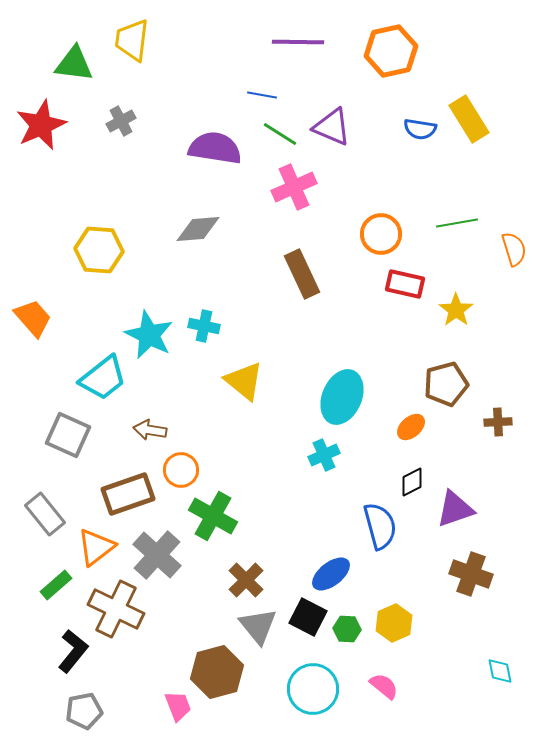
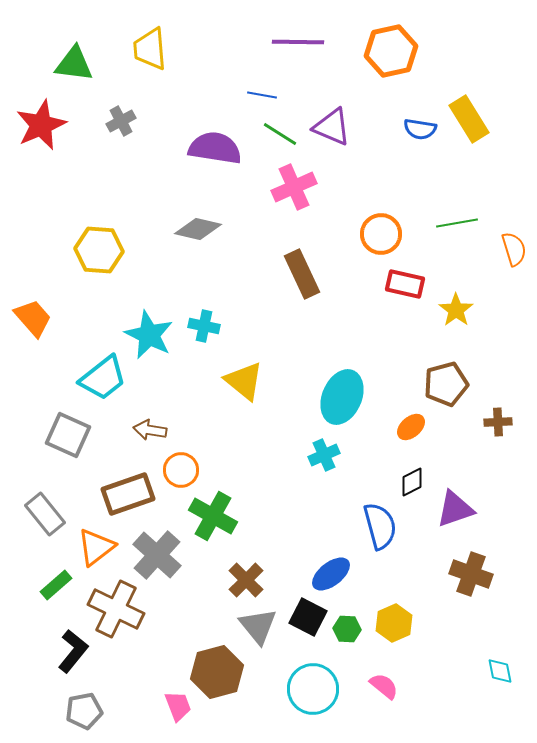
yellow trapezoid at (132, 40): moved 18 px right, 9 px down; rotated 12 degrees counterclockwise
gray diamond at (198, 229): rotated 18 degrees clockwise
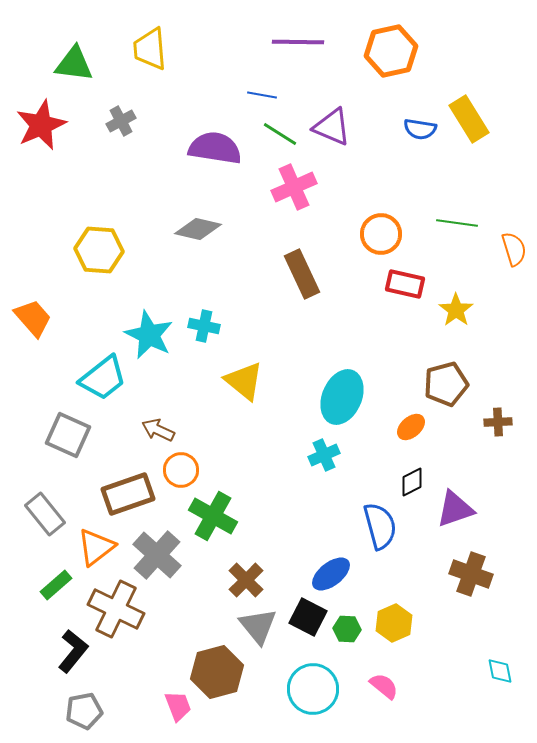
green line at (457, 223): rotated 18 degrees clockwise
brown arrow at (150, 430): moved 8 px right; rotated 16 degrees clockwise
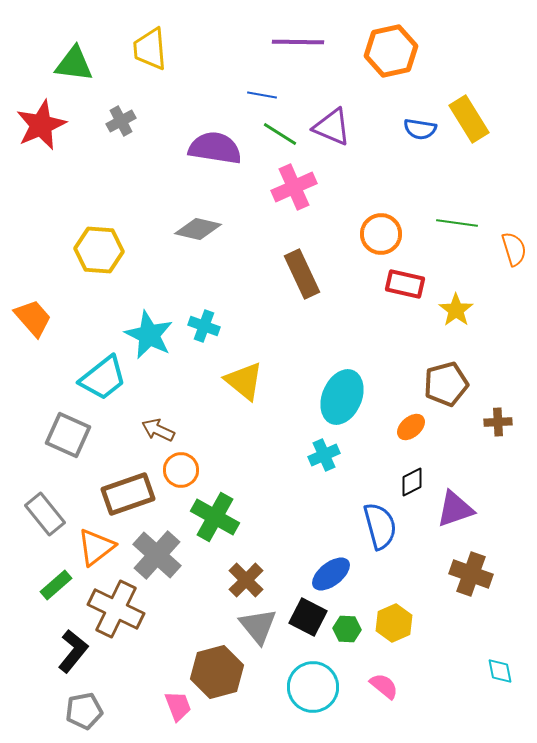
cyan cross at (204, 326): rotated 8 degrees clockwise
green cross at (213, 516): moved 2 px right, 1 px down
cyan circle at (313, 689): moved 2 px up
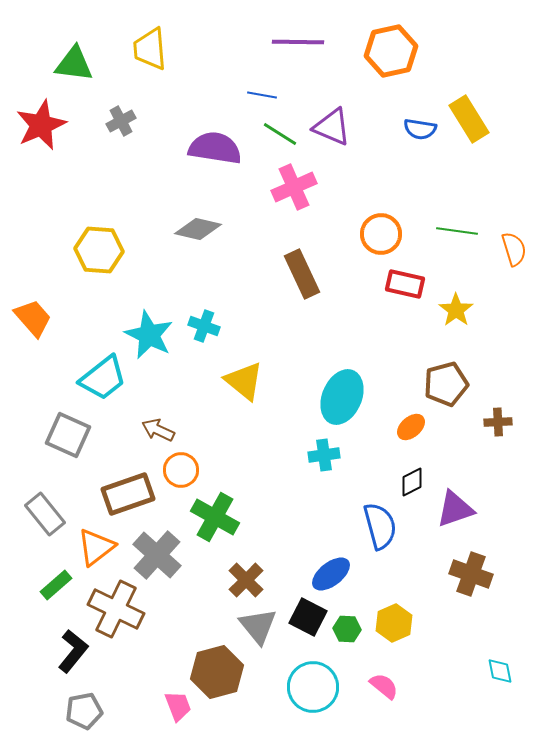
green line at (457, 223): moved 8 px down
cyan cross at (324, 455): rotated 16 degrees clockwise
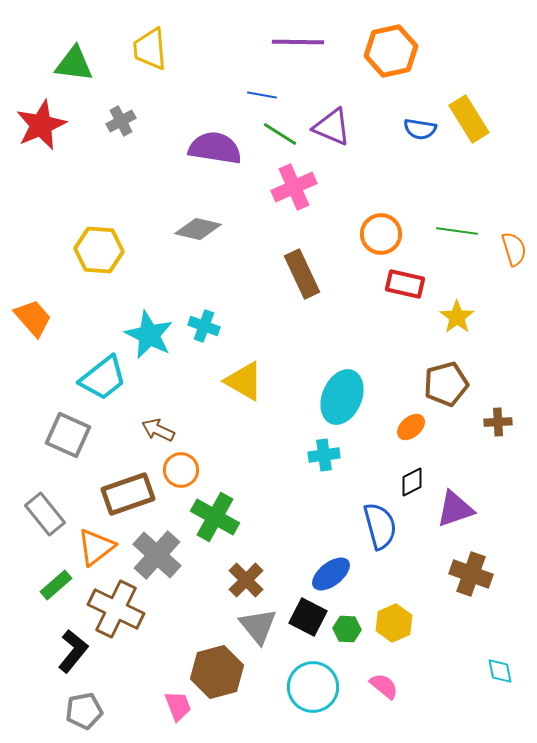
yellow star at (456, 310): moved 1 px right, 7 px down
yellow triangle at (244, 381): rotated 9 degrees counterclockwise
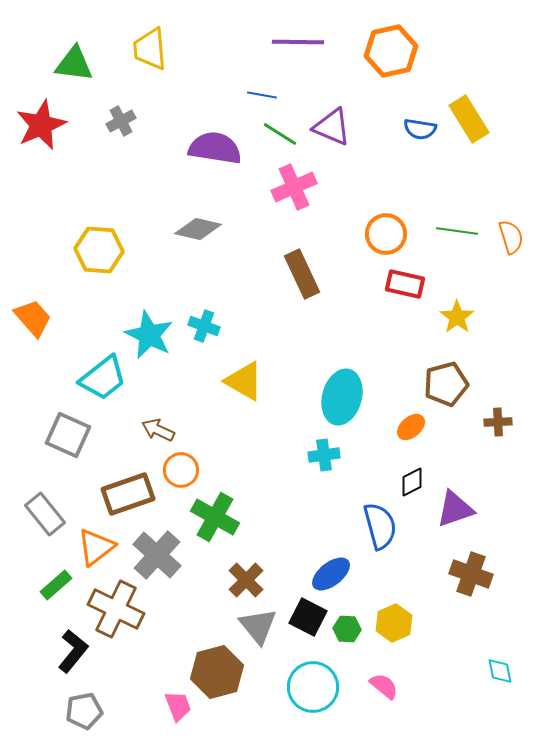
orange circle at (381, 234): moved 5 px right
orange semicircle at (514, 249): moved 3 px left, 12 px up
cyan ellipse at (342, 397): rotated 8 degrees counterclockwise
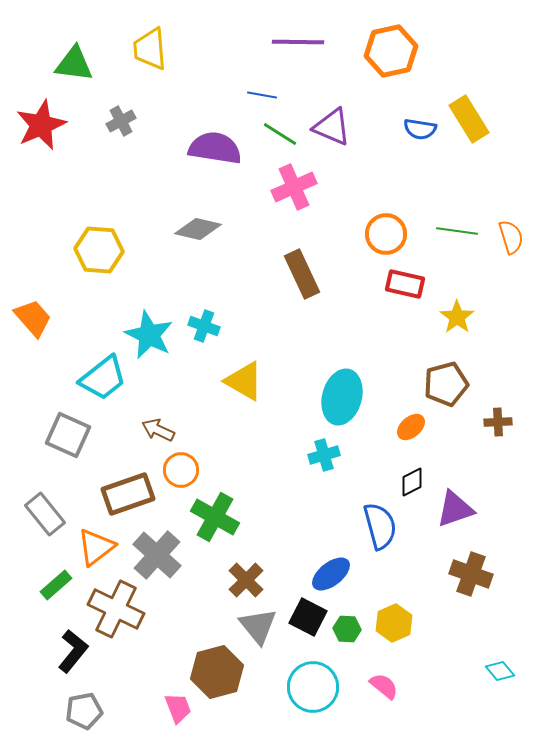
cyan cross at (324, 455): rotated 8 degrees counterclockwise
cyan diamond at (500, 671): rotated 28 degrees counterclockwise
pink trapezoid at (178, 706): moved 2 px down
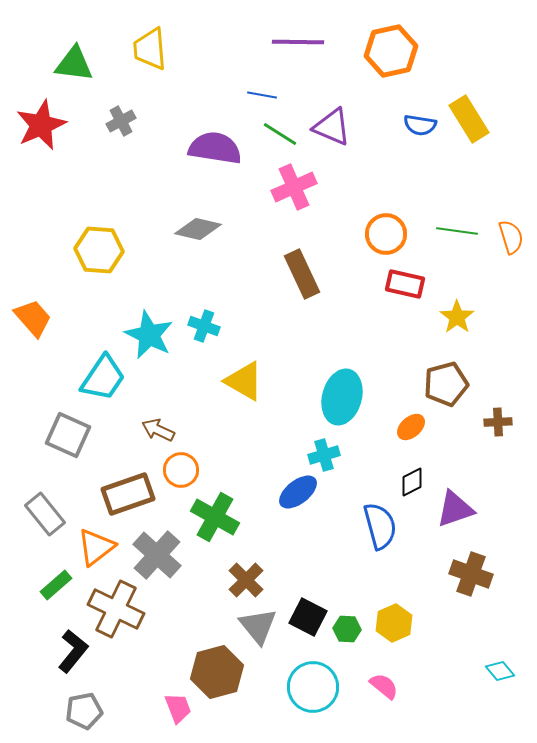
blue semicircle at (420, 129): moved 4 px up
cyan trapezoid at (103, 378): rotated 18 degrees counterclockwise
blue ellipse at (331, 574): moved 33 px left, 82 px up
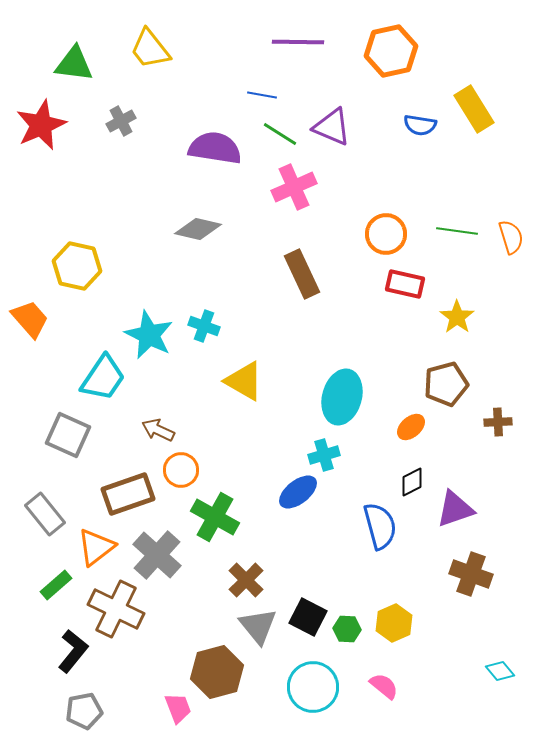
yellow trapezoid at (150, 49): rotated 33 degrees counterclockwise
yellow rectangle at (469, 119): moved 5 px right, 10 px up
yellow hexagon at (99, 250): moved 22 px left, 16 px down; rotated 9 degrees clockwise
orange trapezoid at (33, 318): moved 3 px left, 1 px down
